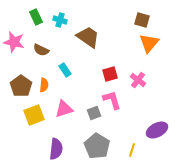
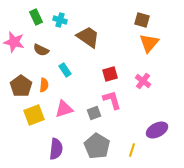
pink cross: moved 5 px right, 1 px down
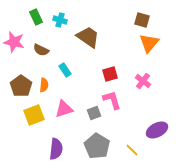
yellow line: rotated 64 degrees counterclockwise
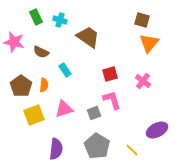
brown semicircle: moved 2 px down
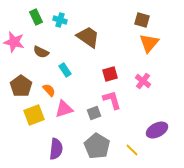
orange semicircle: moved 5 px right, 5 px down; rotated 48 degrees counterclockwise
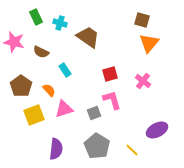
cyan cross: moved 3 px down
